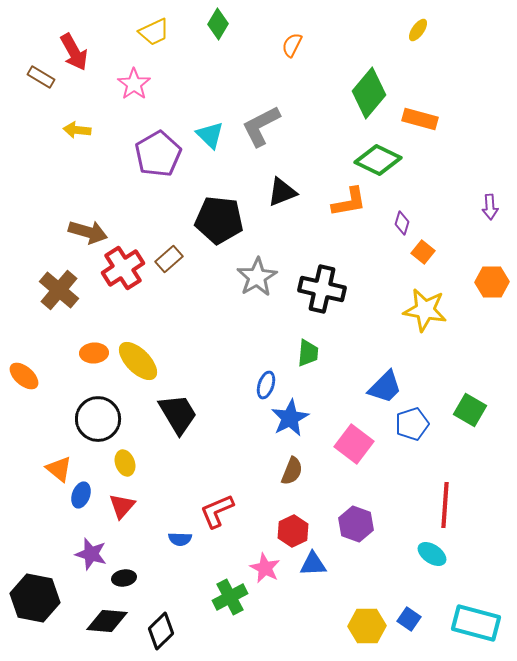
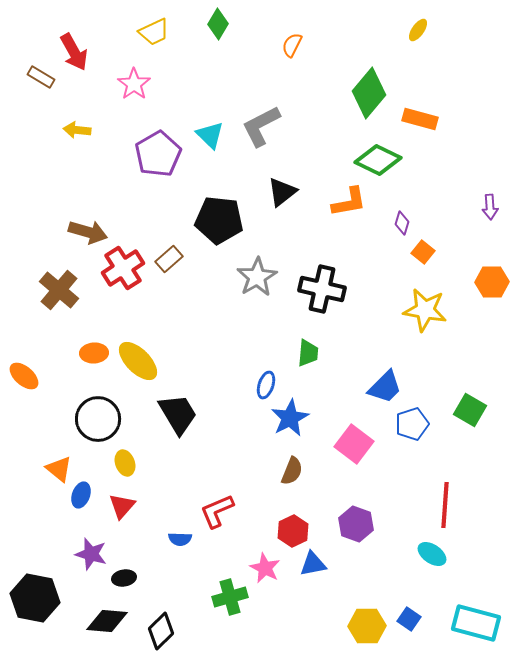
black triangle at (282, 192): rotated 16 degrees counterclockwise
blue triangle at (313, 564): rotated 8 degrees counterclockwise
green cross at (230, 597): rotated 12 degrees clockwise
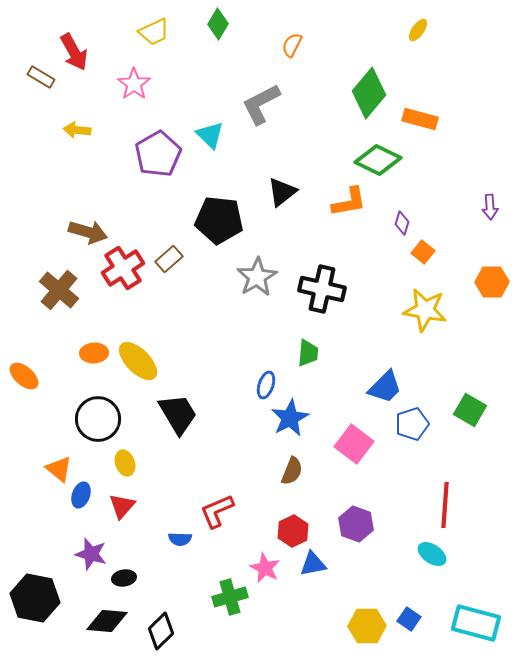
gray L-shape at (261, 126): moved 22 px up
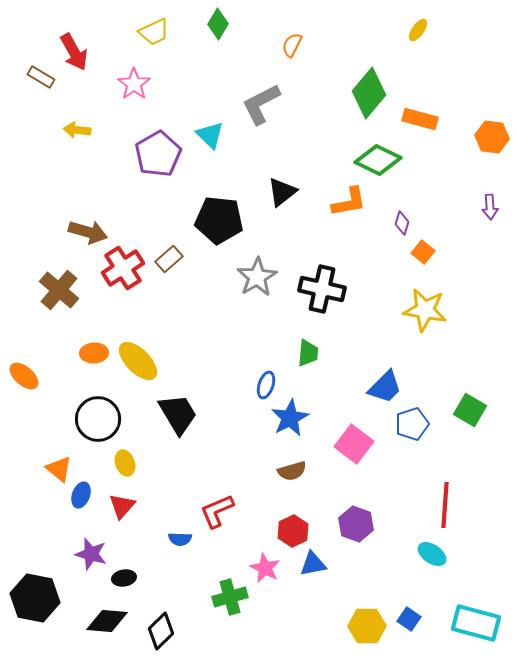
orange hexagon at (492, 282): moved 145 px up; rotated 8 degrees clockwise
brown semicircle at (292, 471): rotated 52 degrees clockwise
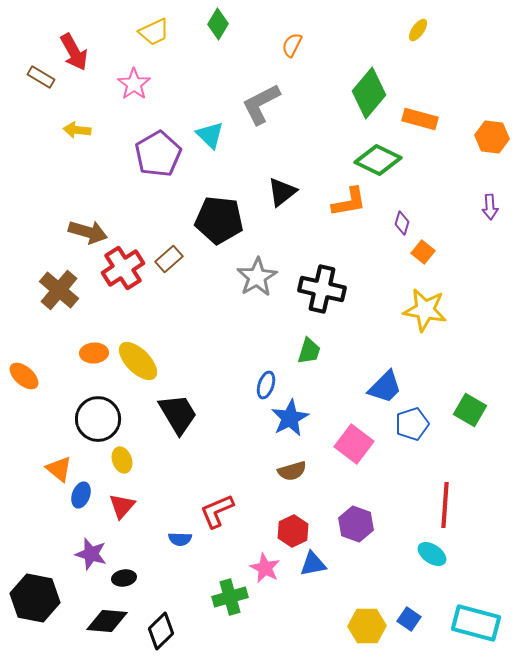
green trapezoid at (308, 353): moved 1 px right, 2 px up; rotated 12 degrees clockwise
yellow ellipse at (125, 463): moved 3 px left, 3 px up
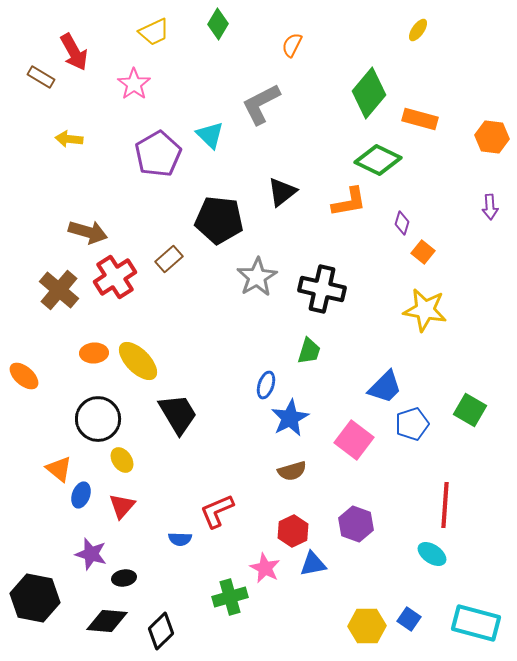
yellow arrow at (77, 130): moved 8 px left, 9 px down
red cross at (123, 268): moved 8 px left, 9 px down
pink square at (354, 444): moved 4 px up
yellow ellipse at (122, 460): rotated 15 degrees counterclockwise
